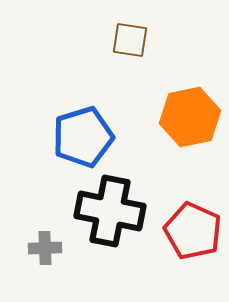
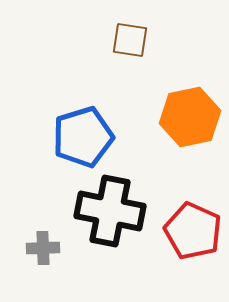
gray cross: moved 2 px left
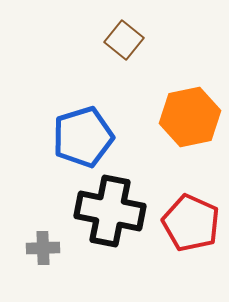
brown square: moved 6 px left; rotated 30 degrees clockwise
red pentagon: moved 2 px left, 8 px up
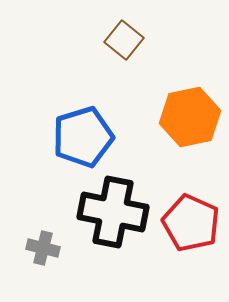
black cross: moved 3 px right, 1 px down
gray cross: rotated 16 degrees clockwise
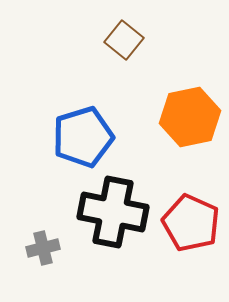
gray cross: rotated 28 degrees counterclockwise
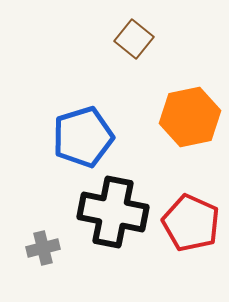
brown square: moved 10 px right, 1 px up
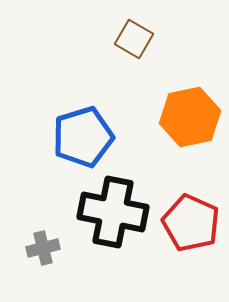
brown square: rotated 9 degrees counterclockwise
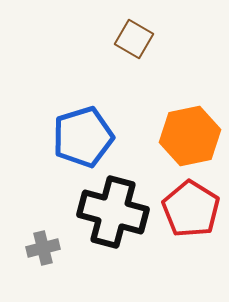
orange hexagon: moved 19 px down
black cross: rotated 4 degrees clockwise
red pentagon: moved 14 px up; rotated 8 degrees clockwise
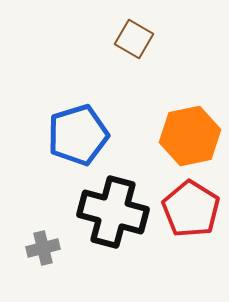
blue pentagon: moved 5 px left, 2 px up
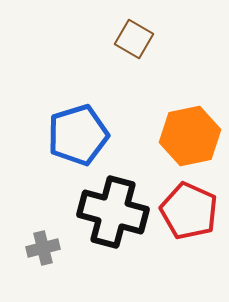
red pentagon: moved 2 px left, 2 px down; rotated 8 degrees counterclockwise
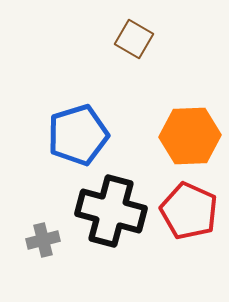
orange hexagon: rotated 10 degrees clockwise
black cross: moved 2 px left, 1 px up
gray cross: moved 8 px up
